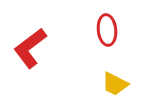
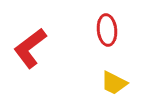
yellow trapezoid: moved 1 px left, 1 px up
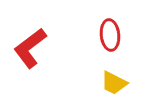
red ellipse: moved 3 px right, 5 px down
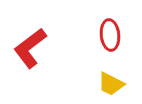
yellow trapezoid: moved 3 px left, 1 px down
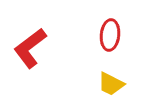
red ellipse: rotated 12 degrees clockwise
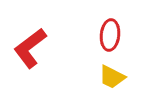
yellow trapezoid: moved 1 px right, 7 px up
